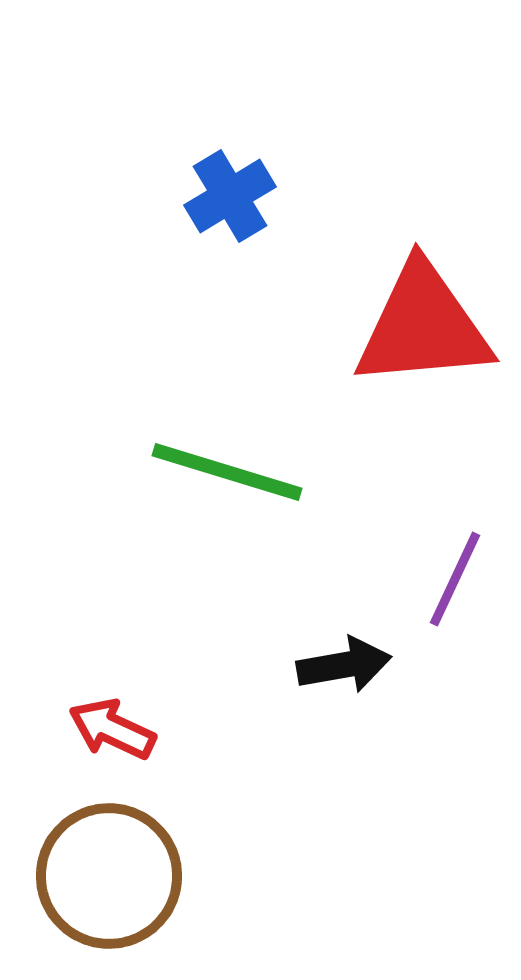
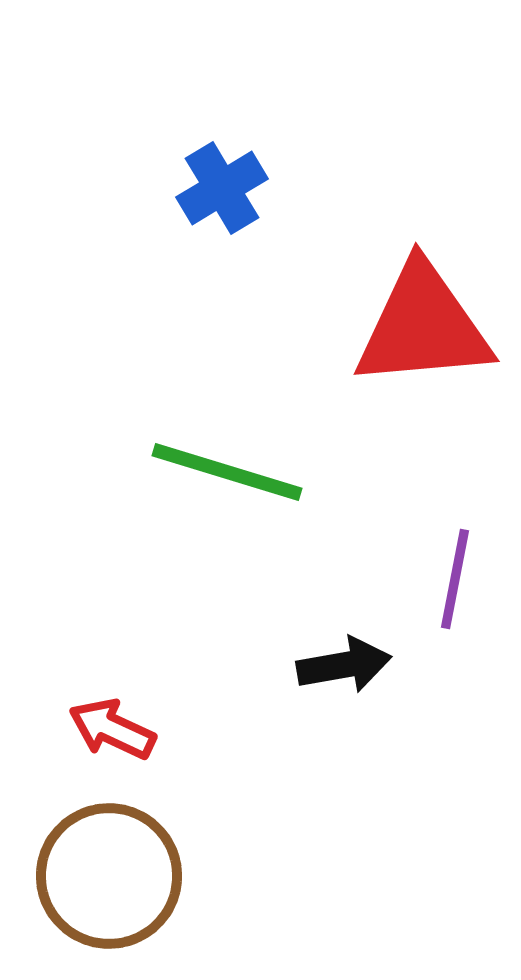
blue cross: moved 8 px left, 8 px up
purple line: rotated 14 degrees counterclockwise
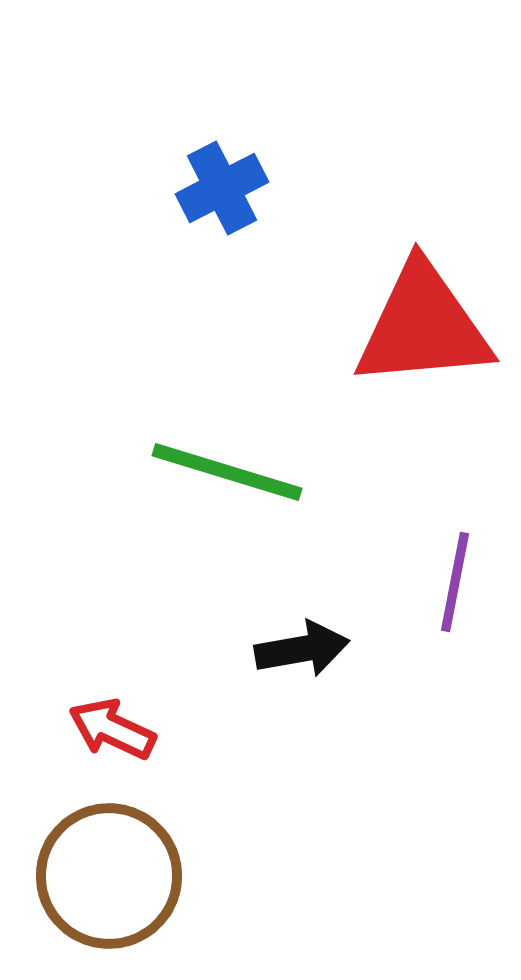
blue cross: rotated 4 degrees clockwise
purple line: moved 3 px down
black arrow: moved 42 px left, 16 px up
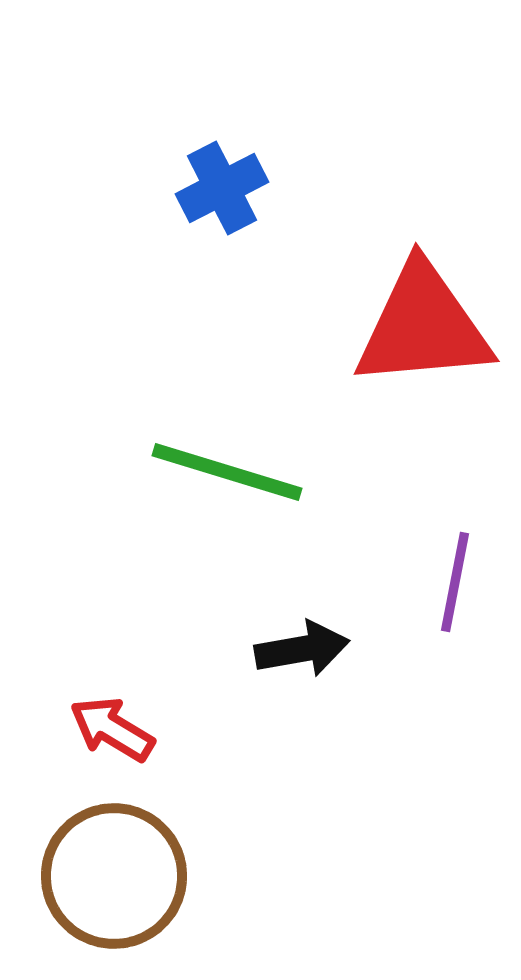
red arrow: rotated 6 degrees clockwise
brown circle: moved 5 px right
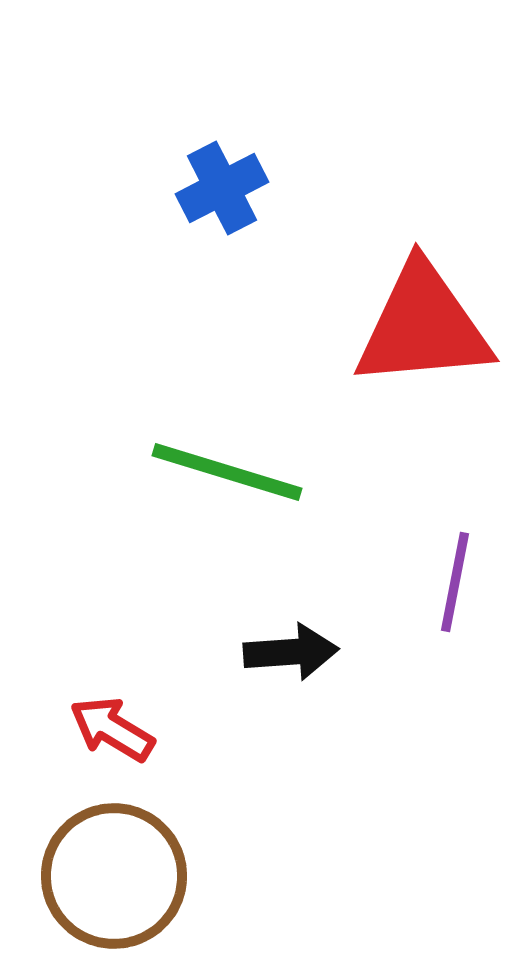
black arrow: moved 11 px left, 3 px down; rotated 6 degrees clockwise
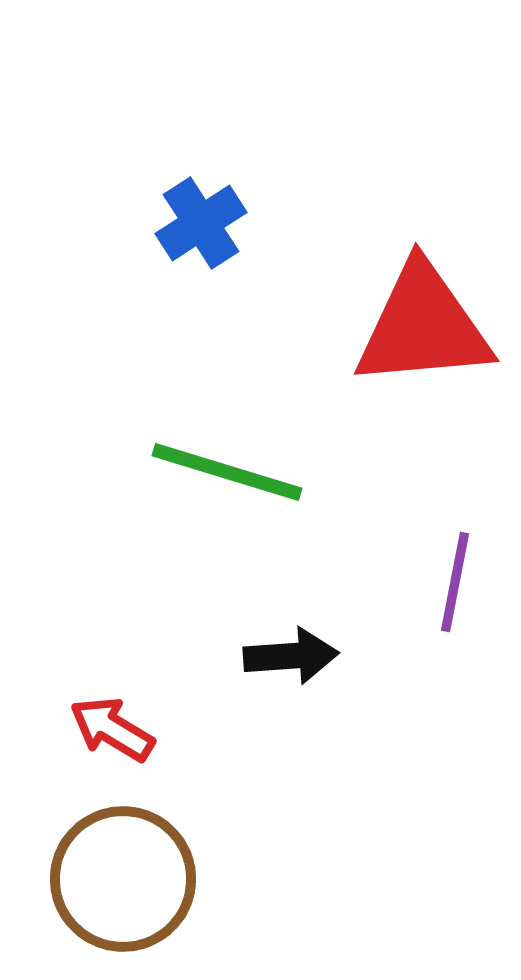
blue cross: moved 21 px left, 35 px down; rotated 6 degrees counterclockwise
black arrow: moved 4 px down
brown circle: moved 9 px right, 3 px down
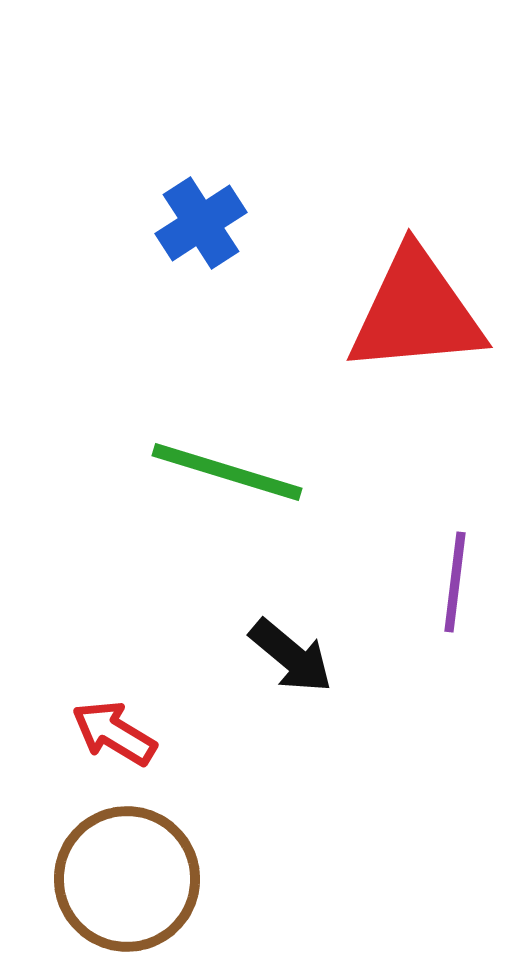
red triangle: moved 7 px left, 14 px up
purple line: rotated 4 degrees counterclockwise
black arrow: rotated 44 degrees clockwise
red arrow: moved 2 px right, 4 px down
brown circle: moved 4 px right
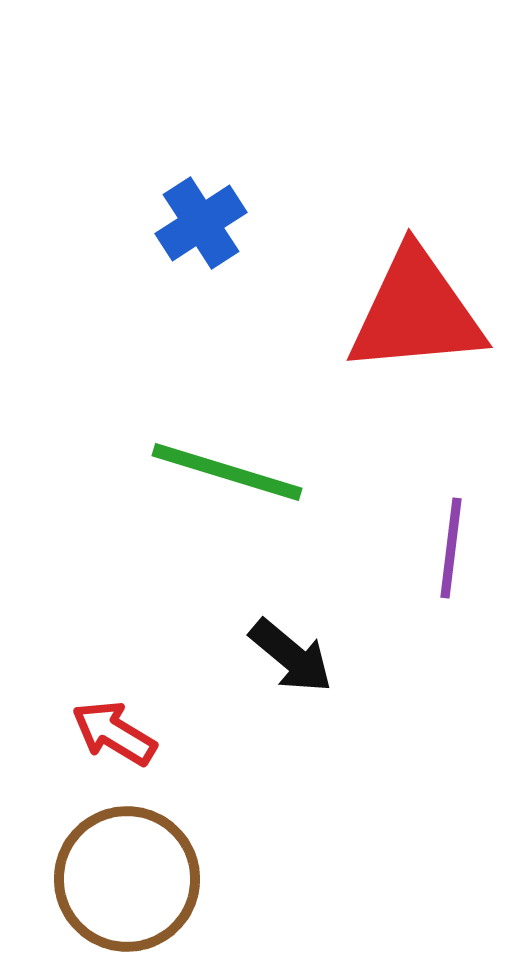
purple line: moved 4 px left, 34 px up
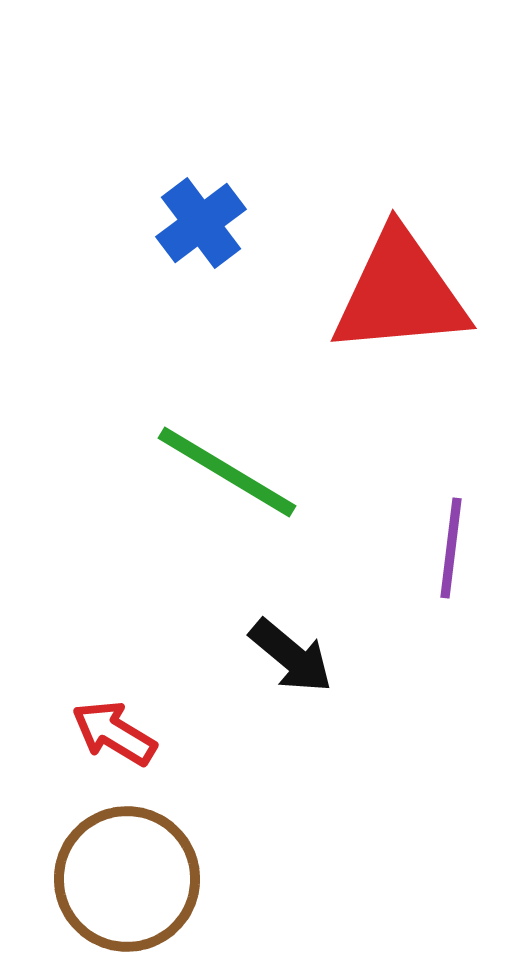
blue cross: rotated 4 degrees counterclockwise
red triangle: moved 16 px left, 19 px up
green line: rotated 14 degrees clockwise
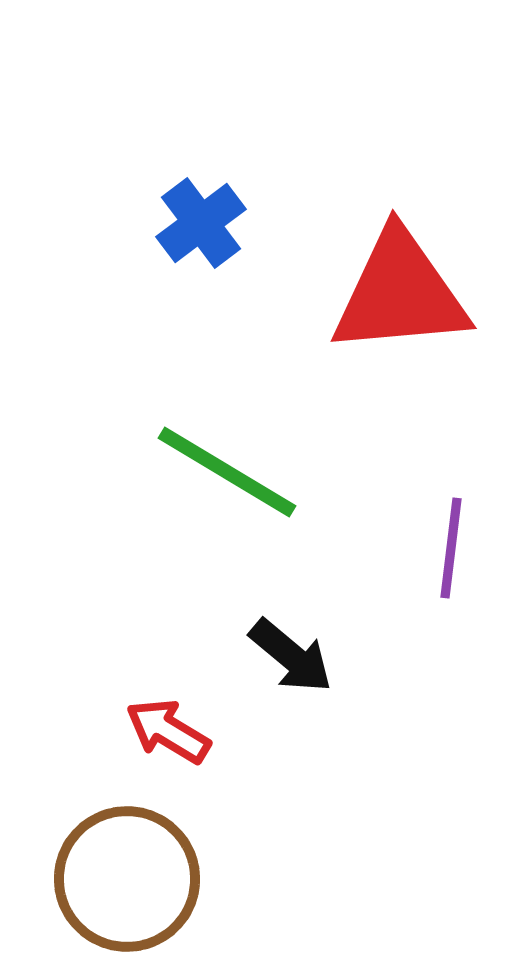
red arrow: moved 54 px right, 2 px up
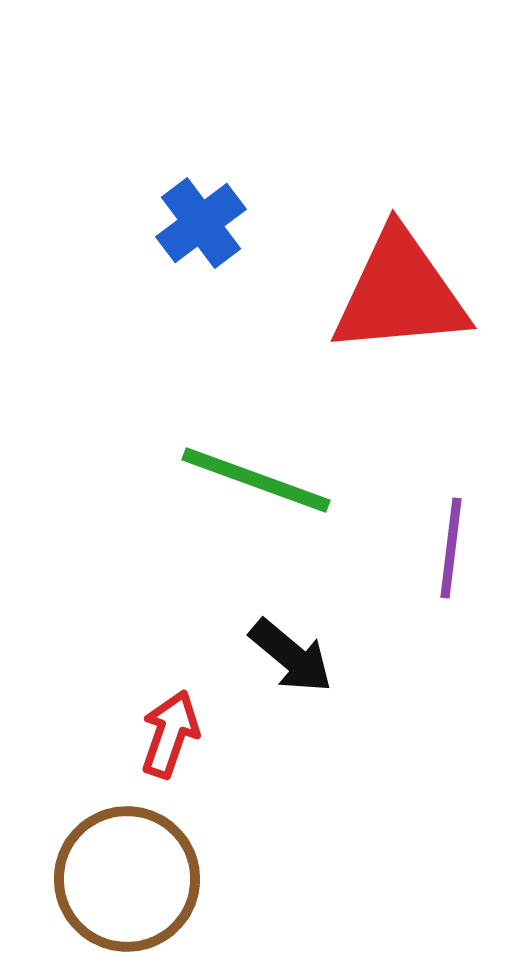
green line: moved 29 px right, 8 px down; rotated 11 degrees counterclockwise
red arrow: moved 2 px right, 3 px down; rotated 78 degrees clockwise
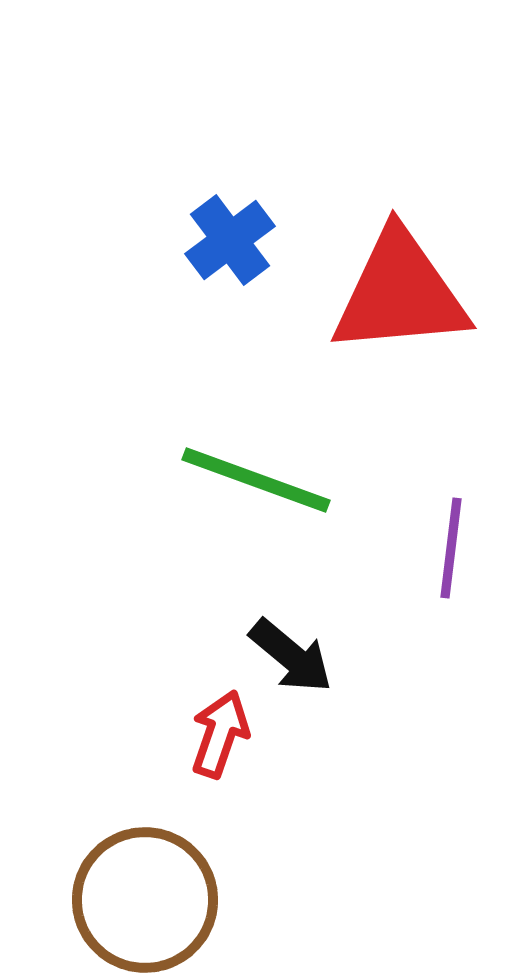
blue cross: moved 29 px right, 17 px down
red arrow: moved 50 px right
brown circle: moved 18 px right, 21 px down
